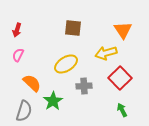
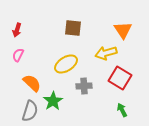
red square: rotated 15 degrees counterclockwise
gray semicircle: moved 6 px right
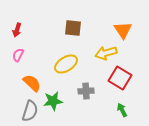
gray cross: moved 2 px right, 5 px down
green star: rotated 24 degrees clockwise
